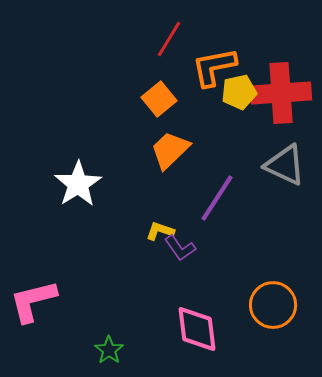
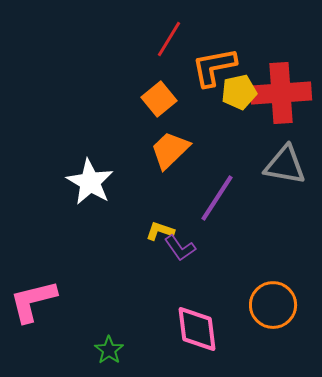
gray triangle: rotated 15 degrees counterclockwise
white star: moved 12 px right, 2 px up; rotated 9 degrees counterclockwise
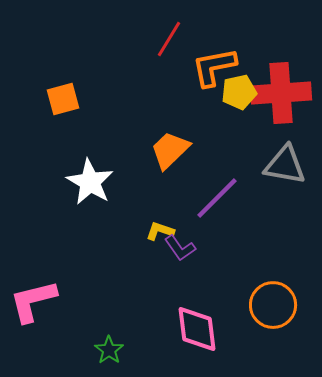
orange square: moved 96 px left; rotated 24 degrees clockwise
purple line: rotated 12 degrees clockwise
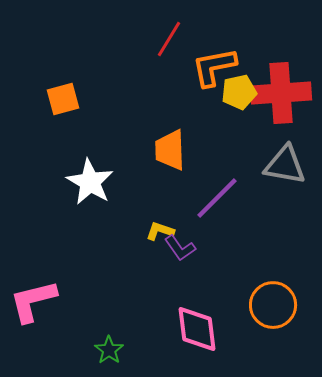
orange trapezoid: rotated 48 degrees counterclockwise
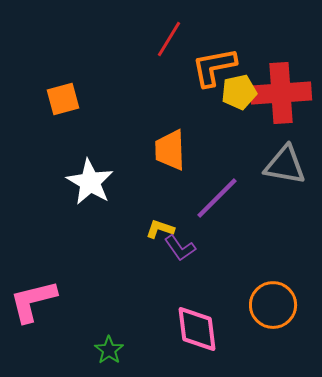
yellow L-shape: moved 2 px up
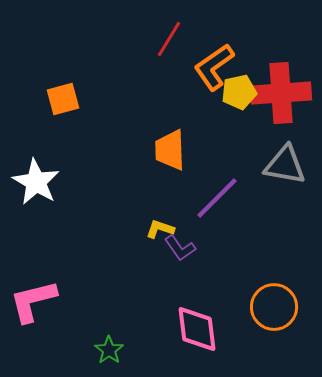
orange L-shape: rotated 24 degrees counterclockwise
white star: moved 54 px left
orange circle: moved 1 px right, 2 px down
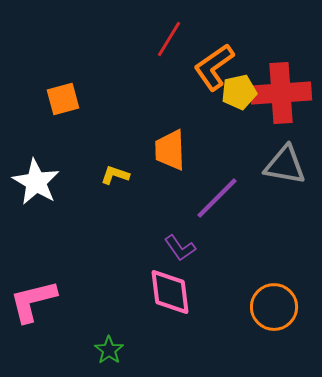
yellow L-shape: moved 45 px left, 54 px up
pink diamond: moved 27 px left, 37 px up
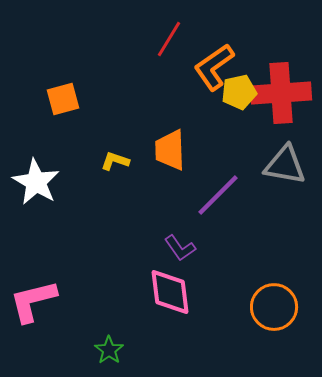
yellow L-shape: moved 14 px up
purple line: moved 1 px right, 3 px up
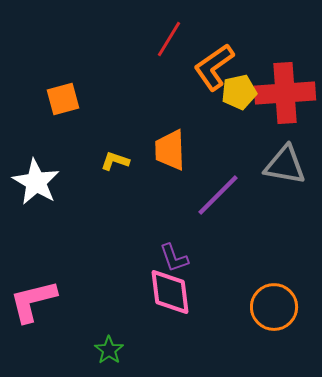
red cross: moved 4 px right
purple L-shape: moved 6 px left, 10 px down; rotated 16 degrees clockwise
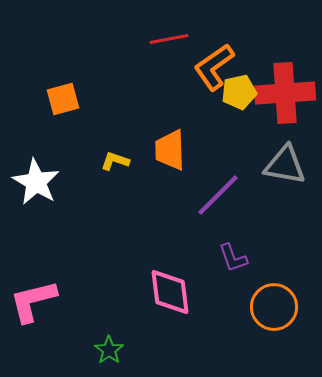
red line: rotated 48 degrees clockwise
purple L-shape: moved 59 px right
